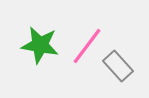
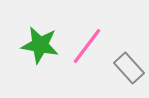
gray rectangle: moved 11 px right, 2 px down
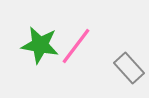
pink line: moved 11 px left
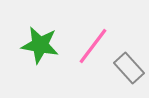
pink line: moved 17 px right
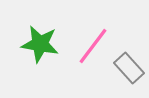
green star: moved 1 px up
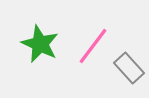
green star: rotated 15 degrees clockwise
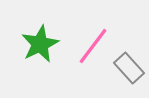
green star: rotated 21 degrees clockwise
